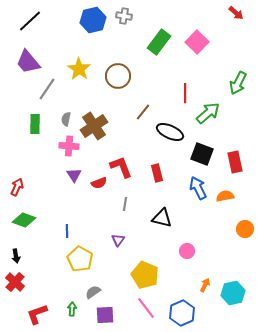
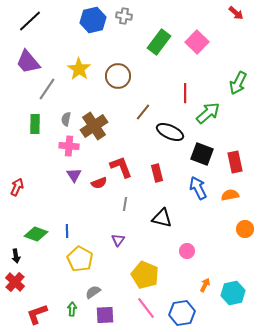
orange semicircle at (225, 196): moved 5 px right, 1 px up
green diamond at (24, 220): moved 12 px right, 14 px down
blue hexagon at (182, 313): rotated 15 degrees clockwise
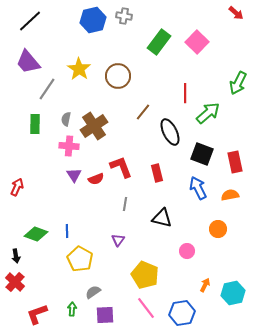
black ellipse at (170, 132): rotated 40 degrees clockwise
red semicircle at (99, 183): moved 3 px left, 4 px up
orange circle at (245, 229): moved 27 px left
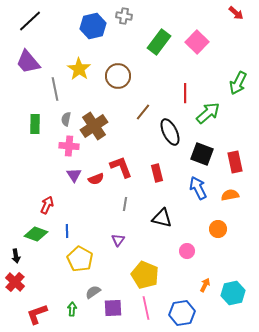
blue hexagon at (93, 20): moved 6 px down
gray line at (47, 89): moved 8 px right; rotated 45 degrees counterclockwise
red arrow at (17, 187): moved 30 px right, 18 px down
pink line at (146, 308): rotated 25 degrees clockwise
purple square at (105, 315): moved 8 px right, 7 px up
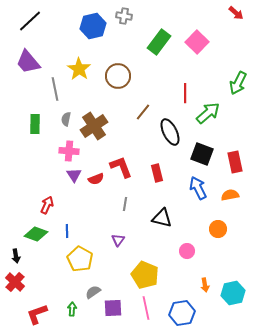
pink cross at (69, 146): moved 5 px down
orange arrow at (205, 285): rotated 144 degrees clockwise
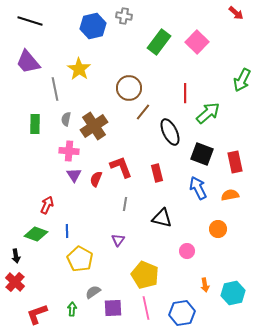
black line at (30, 21): rotated 60 degrees clockwise
brown circle at (118, 76): moved 11 px right, 12 px down
green arrow at (238, 83): moved 4 px right, 3 px up
red semicircle at (96, 179): rotated 133 degrees clockwise
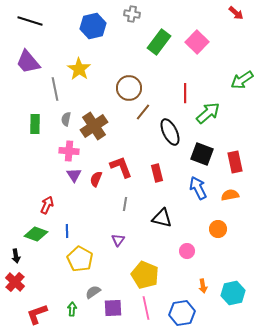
gray cross at (124, 16): moved 8 px right, 2 px up
green arrow at (242, 80): rotated 30 degrees clockwise
orange arrow at (205, 285): moved 2 px left, 1 px down
